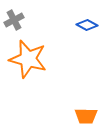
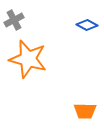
orange trapezoid: moved 1 px left, 5 px up
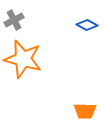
orange star: moved 5 px left
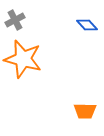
gray cross: moved 1 px right
blue diamond: rotated 20 degrees clockwise
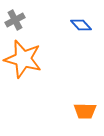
blue diamond: moved 6 px left
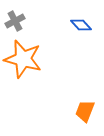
gray cross: moved 1 px down
orange trapezoid: rotated 110 degrees clockwise
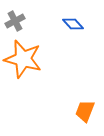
blue diamond: moved 8 px left, 1 px up
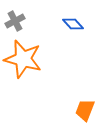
orange trapezoid: moved 1 px up
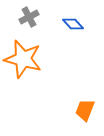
gray cross: moved 14 px right, 4 px up
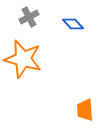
orange trapezoid: rotated 25 degrees counterclockwise
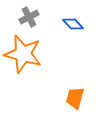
orange star: moved 5 px up
orange trapezoid: moved 10 px left, 12 px up; rotated 20 degrees clockwise
